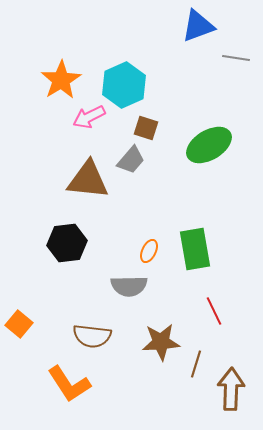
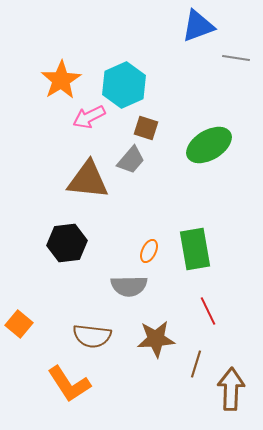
red line: moved 6 px left
brown star: moved 5 px left, 3 px up
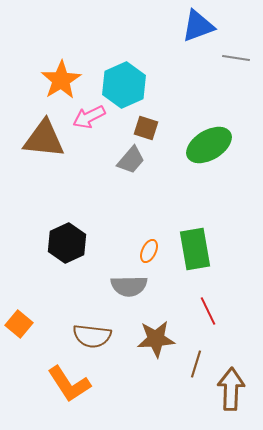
brown triangle: moved 44 px left, 41 px up
black hexagon: rotated 18 degrees counterclockwise
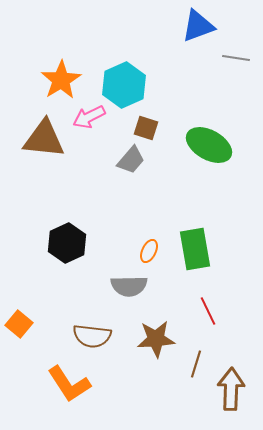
green ellipse: rotated 60 degrees clockwise
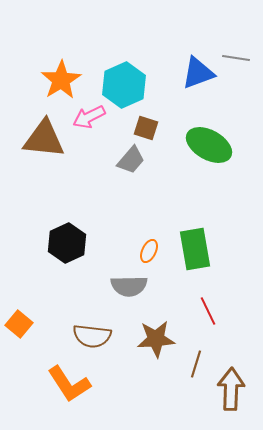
blue triangle: moved 47 px down
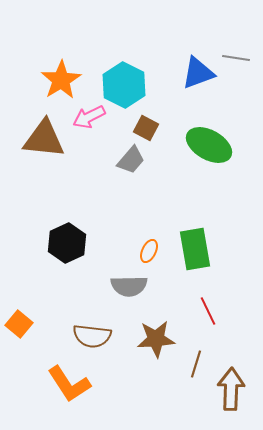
cyan hexagon: rotated 9 degrees counterclockwise
brown square: rotated 10 degrees clockwise
